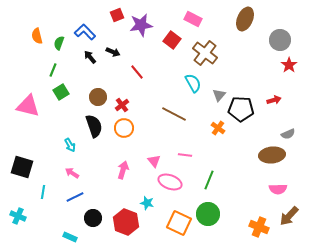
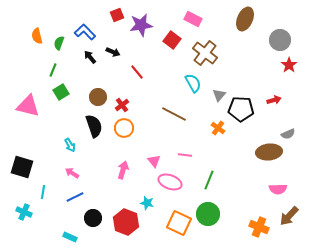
brown ellipse at (272, 155): moved 3 px left, 3 px up
cyan cross at (18, 216): moved 6 px right, 4 px up
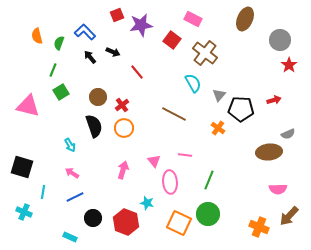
pink ellipse at (170, 182): rotated 65 degrees clockwise
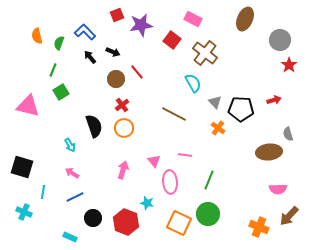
gray triangle at (219, 95): moved 4 px left, 7 px down; rotated 24 degrees counterclockwise
brown circle at (98, 97): moved 18 px right, 18 px up
gray semicircle at (288, 134): rotated 96 degrees clockwise
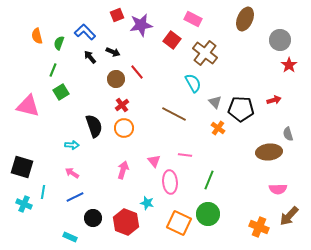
cyan arrow at (70, 145): moved 2 px right; rotated 56 degrees counterclockwise
cyan cross at (24, 212): moved 8 px up
